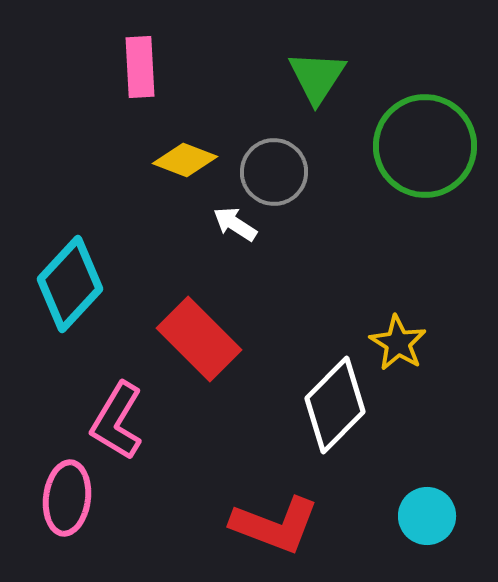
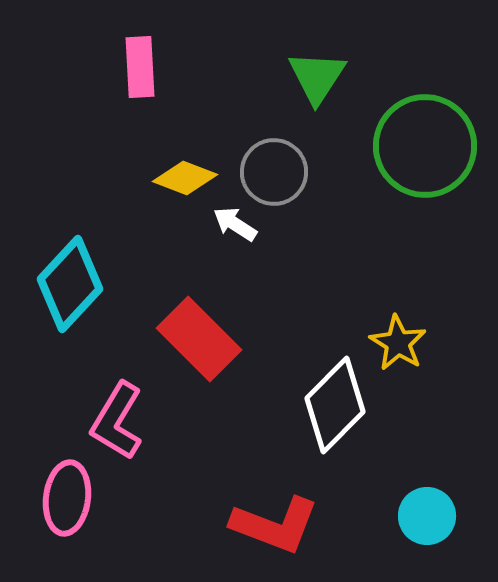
yellow diamond: moved 18 px down
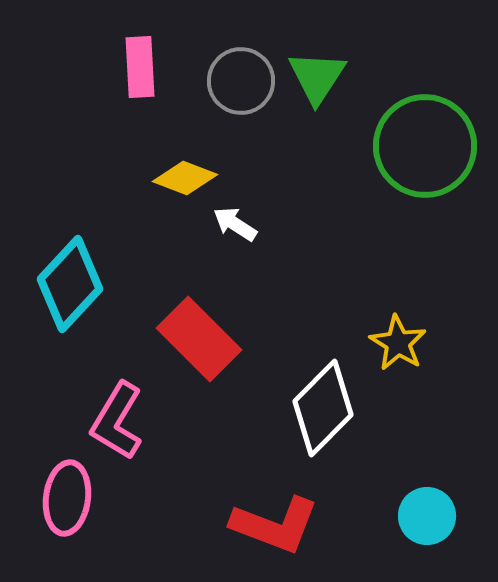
gray circle: moved 33 px left, 91 px up
white diamond: moved 12 px left, 3 px down
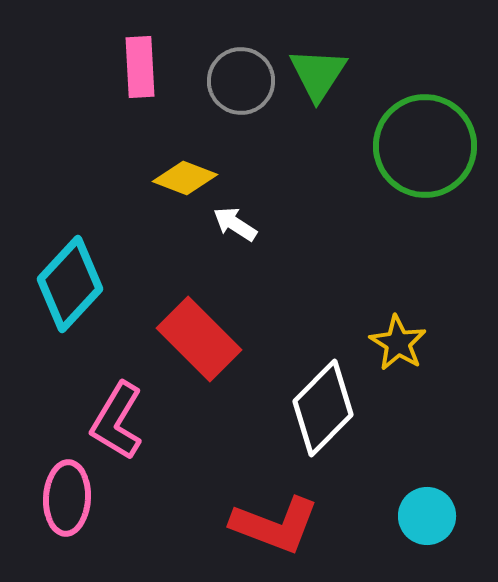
green triangle: moved 1 px right, 3 px up
pink ellipse: rotated 4 degrees counterclockwise
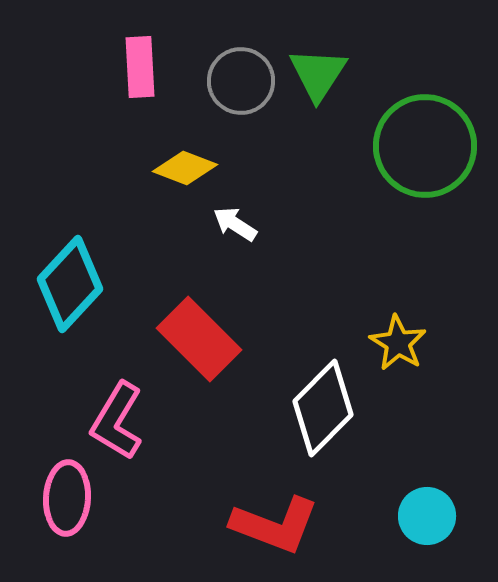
yellow diamond: moved 10 px up
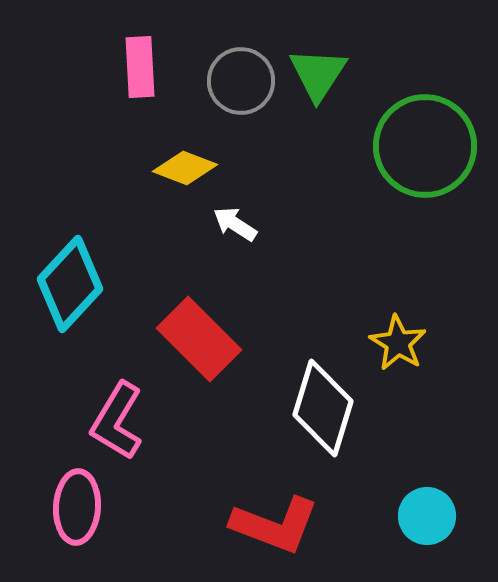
white diamond: rotated 28 degrees counterclockwise
pink ellipse: moved 10 px right, 9 px down
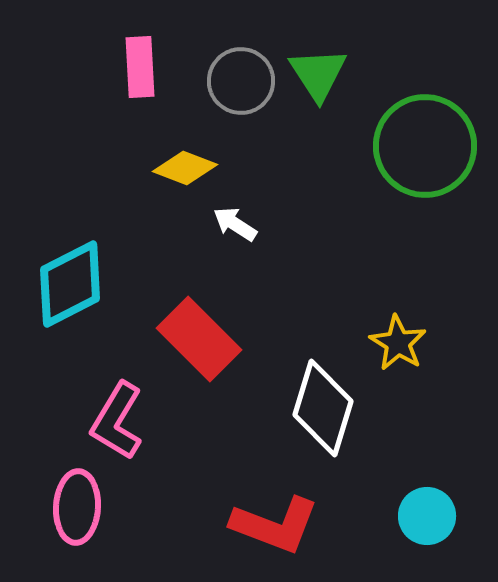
green triangle: rotated 6 degrees counterclockwise
cyan diamond: rotated 20 degrees clockwise
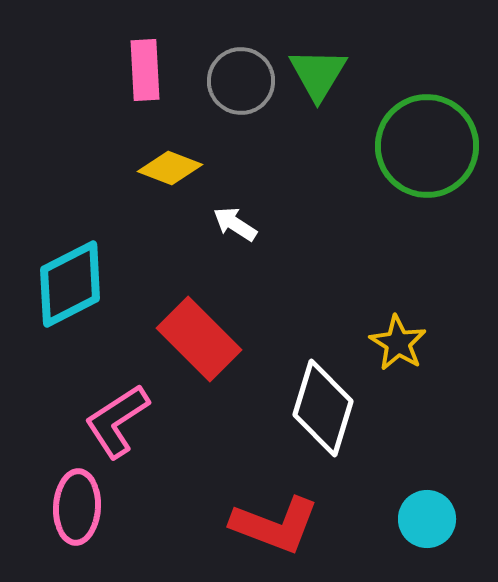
pink rectangle: moved 5 px right, 3 px down
green triangle: rotated 4 degrees clockwise
green circle: moved 2 px right
yellow diamond: moved 15 px left
pink L-shape: rotated 26 degrees clockwise
cyan circle: moved 3 px down
